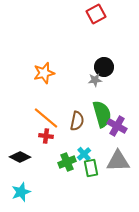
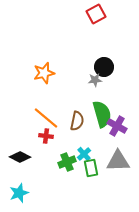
cyan star: moved 2 px left, 1 px down
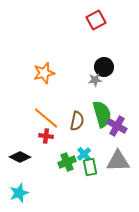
red square: moved 6 px down
green rectangle: moved 1 px left, 1 px up
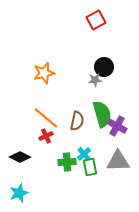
red cross: rotated 32 degrees counterclockwise
green cross: rotated 18 degrees clockwise
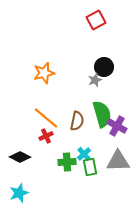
gray star: rotated 16 degrees counterclockwise
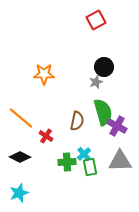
orange star: moved 1 px down; rotated 15 degrees clockwise
gray star: moved 1 px right, 2 px down
green semicircle: moved 1 px right, 2 px up
orange line: moved 25 px left
red cross: rotated 32 degrees counterclockwise
gray triangle: moved 2 px right
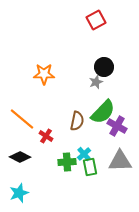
green semicircle: rotated 60 degrees clockwise
orange line: moved 1 px right, 1 px down
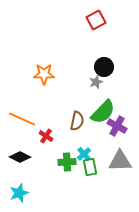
orange line: rotated 16 degrees counterclockwise
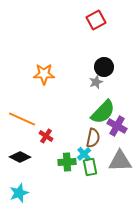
brown semicircle: moved 16 px right, 17 px down
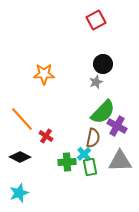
black circle: moved 1 px left, 3 px up
orange line: rotated 24 degrees clockwise
